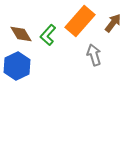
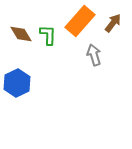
green L-shape: rotated 140 degrees clockwise
blue hexagon: moved 17 px down
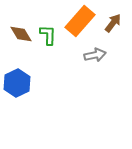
gray arrow: moved 1 px right; rotated 95 degrees clockwise
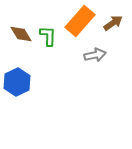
brown arrow: rotated 18 degrees clockwise
green L-shape: moved 1 px down
blue hexagon: moved 1 px up
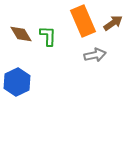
orange rectangle: moved 3 px right; rotated 64 degrees counterclockwise
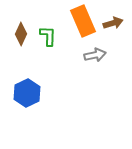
brown arrow: rotated 18 degrees clockwise
brown diamond: rotated 55 degrees clockwise
blue hexagon: moved 10 px right, 11 px down
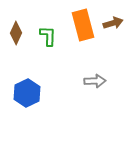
orange rectangle: moved 4 px down; rotated 8 degrees clockwise
brown diamond: moved 5 px left, 1 px up
gray arrow: moved 26 px down; rotated 10 degrees clockwise
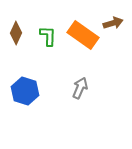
orange rectangle: moved 10 px down; rotated 40 degrees counterclockwise
gray arrow: moved 15 px left, 7 px down; rotated 65 degrees counterclockwise
blue hexagon: moved 2 px left, 2 px up; rotated 16 degrees counterclockwise
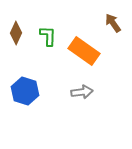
brown arrow: rotated 108 degrees counterclockwise
orange rectangle: moved 1 px right, 16 px down
gray arrow: moved 2 px right, 4 px down; rotated 60 degrees clockwise
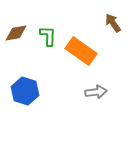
brown diamond: rotated 55 degrees clockwise
orange rectangle: moved 3 px left
gray arrow: moved 14 px right
